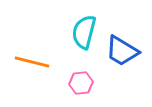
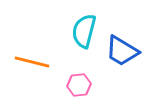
cyan semicircle: moved 1 px up
pink hexagon: moved 2 px left, 2 px down
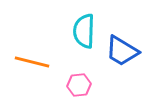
cyan semicircle: rotated 12 degrees counterclockwise
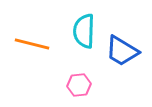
orange line: moved 18 px up
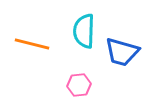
blue trapezoid: moved 1 px down; rotated 15 degrees counterclockwise
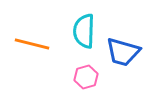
blue trapezoid: moved 1 px right
pink hexagon: moved 7 px right, 8 px up; rotated 10 degrees counterclockwise
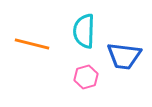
blue trapezoid: moved 1 px right, 4 px down; rotated 9 degrees counterclockwise
